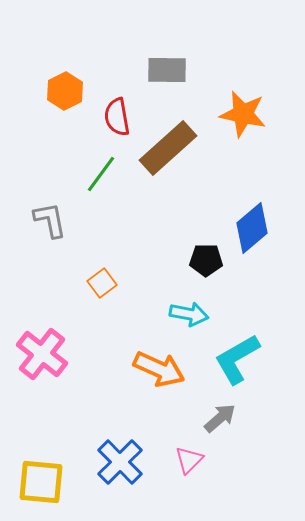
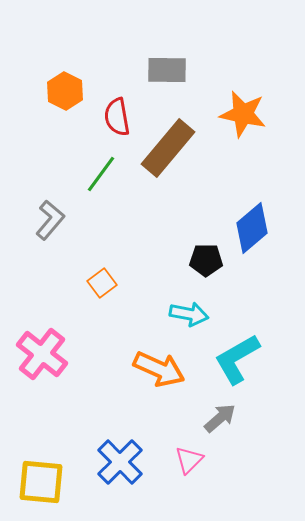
orange hexagon: rotated 6 degrees counterclockwise
brown rectangle: rotated 8 degrees counterclockwise
gray L-shape: rotated 51 degrees clockwise
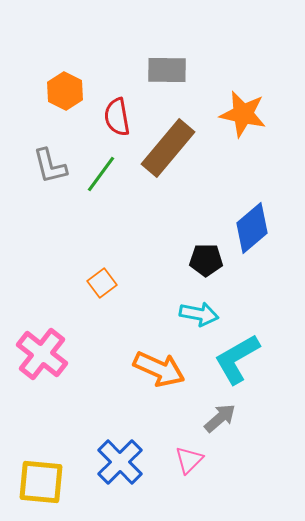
gray L-shape: moved 54 px up; rotated 126 degrees clockwise
cyan arrow: moved 10 px right
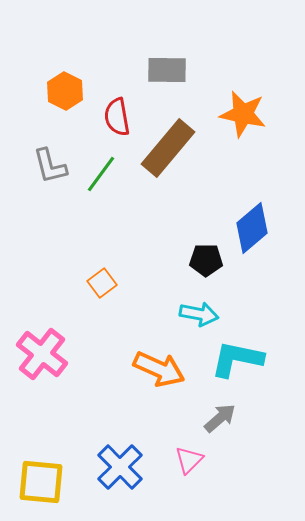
cyan L-shape: rotated 42 degrees clockwise
blue cross: moved 5 px down
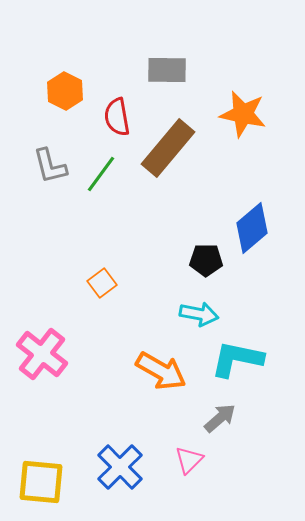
orange arrow: moved 2 px right, 2 px down; rotated 6 degrees clockwise
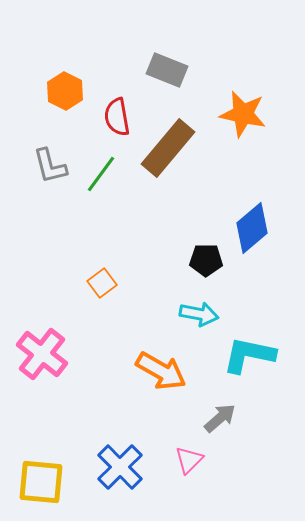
gray rectangle: rotated 21 degrees clockwise
cyan L-shape: moved 12 px right, 4 px up
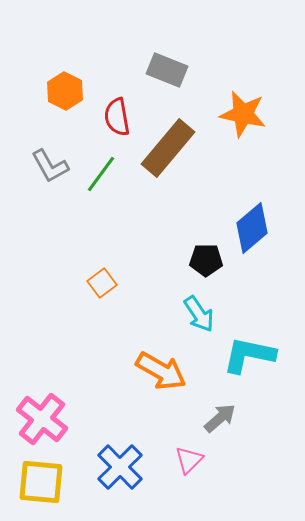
gray L-shape: rotated 15 degrees counterclockwise
cyan arrow: rotated 45 degrees clockwise
pink cross: moved 65 px down
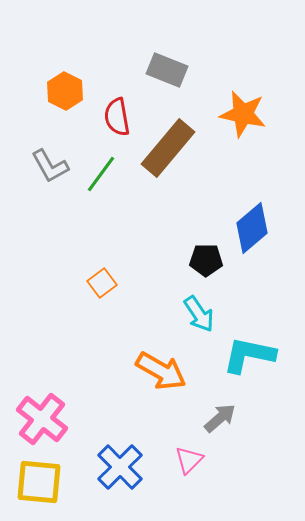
yellow square: moved 2 px left
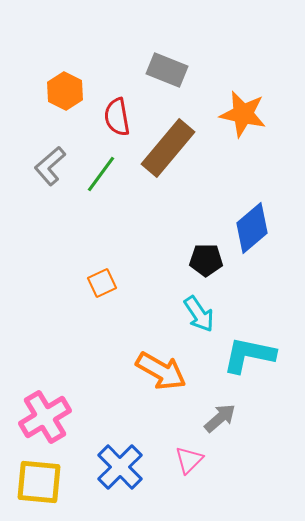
gray L-shape: rotated 78 degrees clockwise
orange square: rotated 12 degrees clockwise
pink cross: moved 3 px right, 2 px up; rotated 21 degrees clockwise
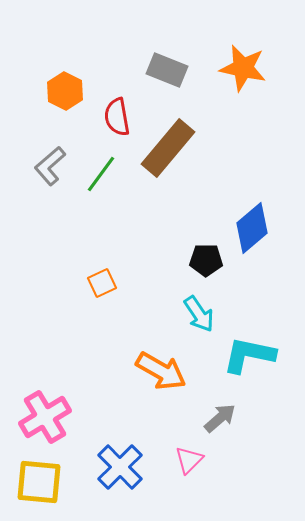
orange star: moved 46 px up
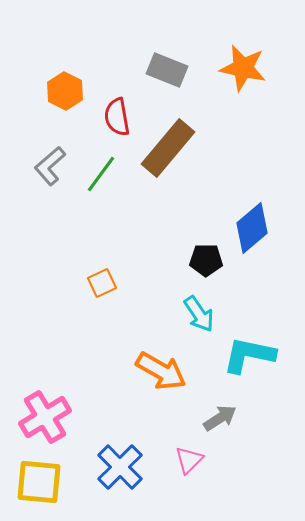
gray arrow: rotated 8 degrees clockwise
